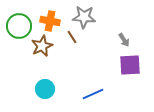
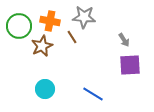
blue line: rotated 55 degrees clockwise
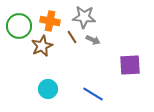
gray arrow: moved 31 px left; rotated 32 degrees counterclockwise
cyan circle: moved 3 px right
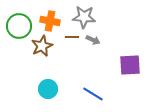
brown line: rotated 56 degrees counterclockwise
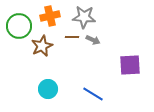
orange cross: moved 5 px up; rotated 24 degrees counterclockwise
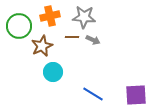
purple square: moved 6 px right, 30 px down
cyan circle: moved 5 px right, 17 px up
